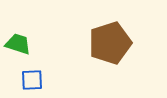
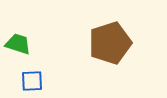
blue square: moved 1 px down
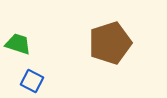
blue square: rotated 30 degrees clockwise
